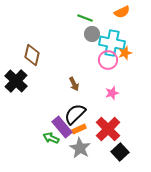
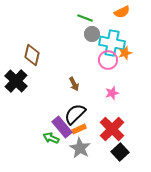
red cross: moved 4 px right
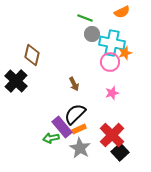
pink circle: moved 2 px right, 2 px down
red cross: moved 6 px down
green arrow: rotated 35 degrees counterclockwise
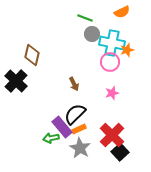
orange star: moved 2 px right, 3 px up
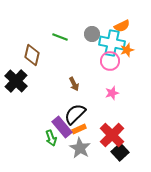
orange semicircle: moved 14 px down
green line: moved 25 px left, 19 px down
pink circle: moved 1 px up
green arrow: rotated 98 degrees counterclockwise
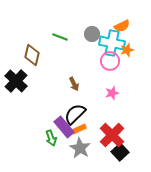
purple rectangle: moved 2 px right
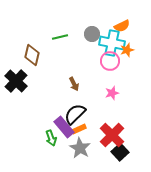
green line: rotated 35 degrees counterclockwise
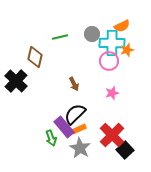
cyan cross: rotated 10 degrees counterclockwise
brown diamond: moved 3 px right, 2 px down
pink circle: moved 1 px left
black square: moved 5 px right, 2 px up
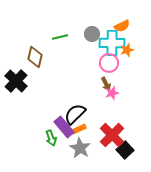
pink circle: moved 2 px down
brown arrow: moved 32 px right
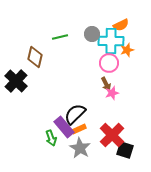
orange semicircle: moved 1 px left, 1 px up
cyan cross: moved 1 px left, 2 px up
black square: rotated 30 degrees counterclockwise
